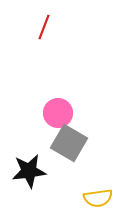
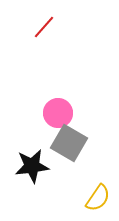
red line: rotated 20 degrees clockwise
black star: moved 3 px right, 5 px up
yellow semicircle: rotated 48 degrees counterclockwise
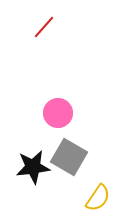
gray square: moved 14 px down
black star: moved 1 px right, 1 px down
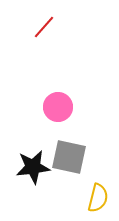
pink circle: moved 6 px up
gray square: rotated 18 degrees counterclockwise
yellow semicircle: rotated 20 degrees counterclockwise
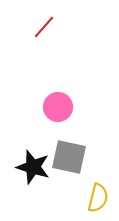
black star: rotated 24 degrees clockwise
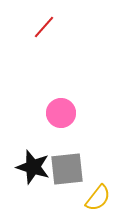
pink circle: moved 3 px right, 6 px down
gray square: moved 2 px left, 12 px down; rotated 18 degrees counterclockwise
yellow semicircle: rotated 24 degrees clockwise
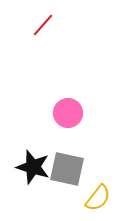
red line: moved 1 px left, 2 px up
pink circle: moved 7 px right
gray square: rotated 18 degrees clockwise
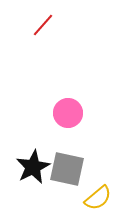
black star: rotated 28 degrees clockwise
yellow semicircle: rotated 12 degrees clockwise
